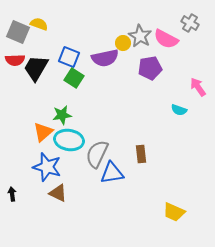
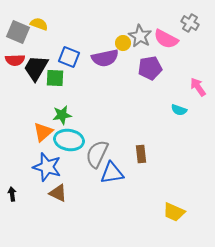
green square: moved 19 px left; rotated 30 degrees counterclockwise
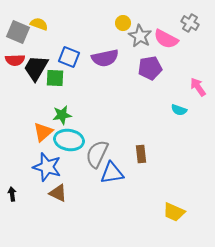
yellow circle: moved 20 px up
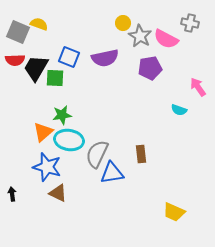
gray cross: rotated 18 degrees counterclockwise
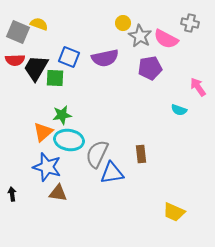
brown triangle: rotated 18 degrees counterclockwise
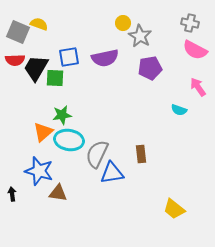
pink semicircle: moved 29 px right, 11 px down
blue square: rotated 30 degrees counterclockwise
blue star: moved 8 px left, 4 px down
yellow trapezoid: moved 3 px up; rotated 15 degrees clockwise
